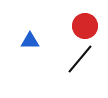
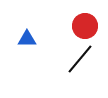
blue triangle: moved 3 px left, 2 px up
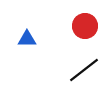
black line: moved 4 px right, 11 px down; rotated 12 degrees clockwise
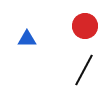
black line: rotated 24 degrees counterclockwise
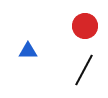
blue triangle: moved 1 px right, 12 px down
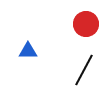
red circle: moved 1 px right, 2 px up
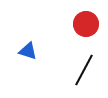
blue triangle: rotated 18 degrees clockwise
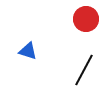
red circle: moved 5 px up
